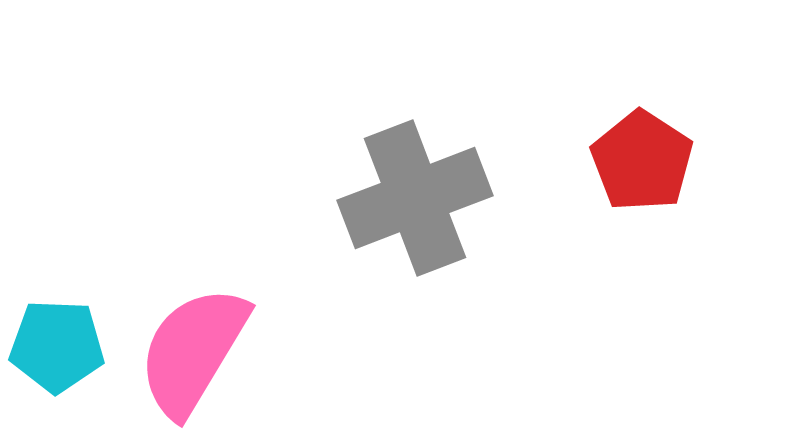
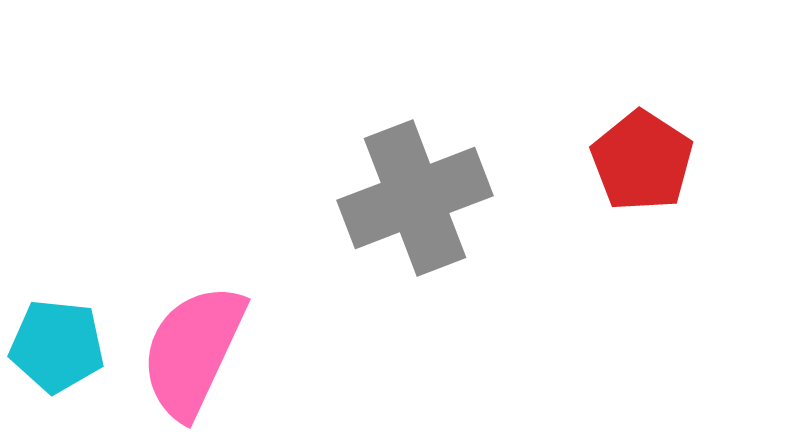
cyan pentagon: rotated 4 degrees clockwise
pink semicircle: rotated 6 degrees counterclockwise
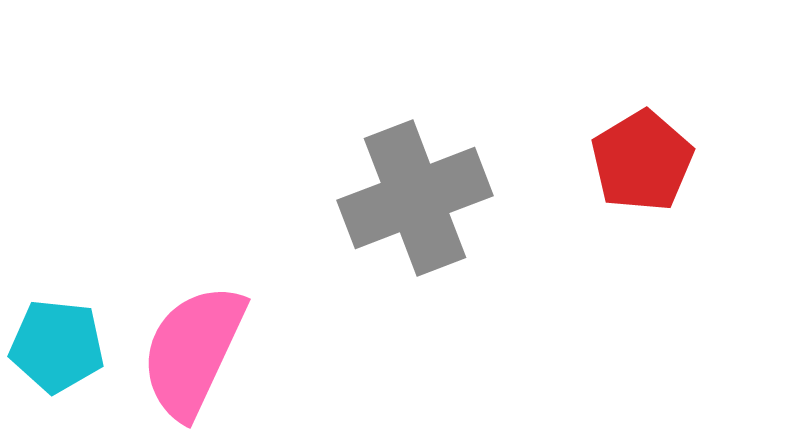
red pentagon: rotated 8 degrees clockwise
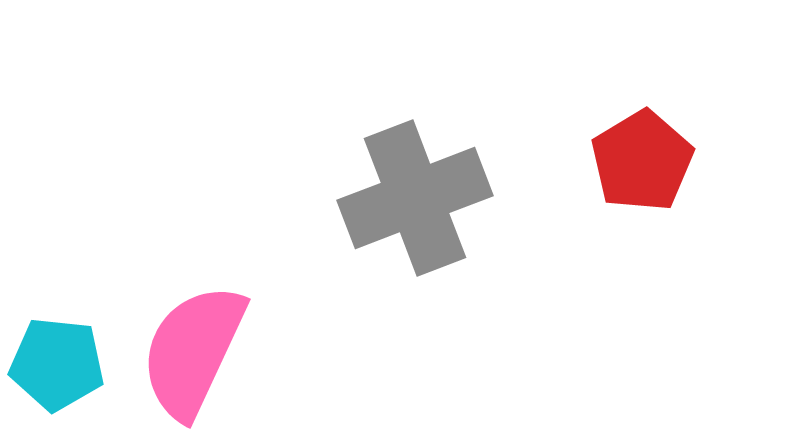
cyan pentagon: moved 18 px down
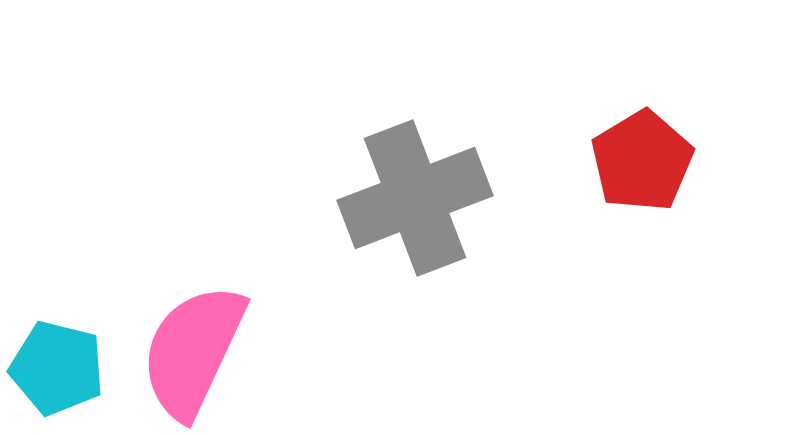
cyan pentagon: moved 4 px down; rotated 8 degrees clockwise
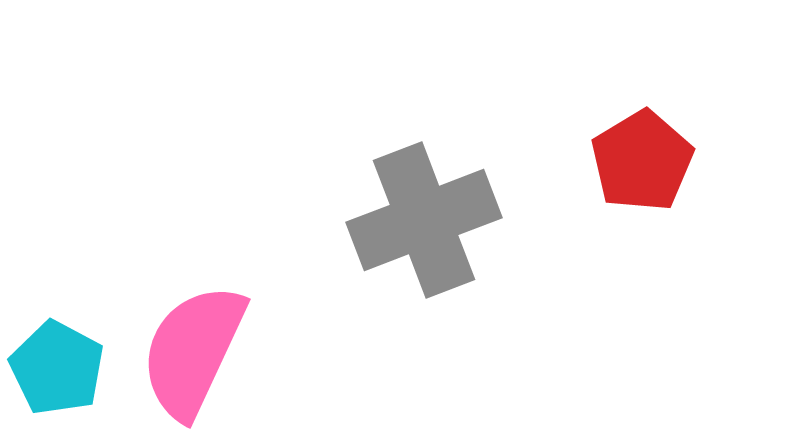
gray cross: moved 9 px right, 22 px down
cyan pentagon: rotated 14 degrees clockwise
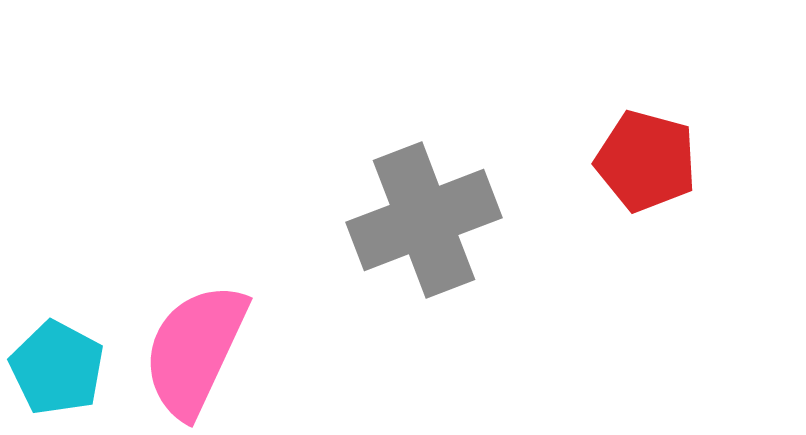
red pentagon: moved 4 px right; rotated 26 degrees counterclockwise
pink semicircle: moved 2 px right, 1 px up
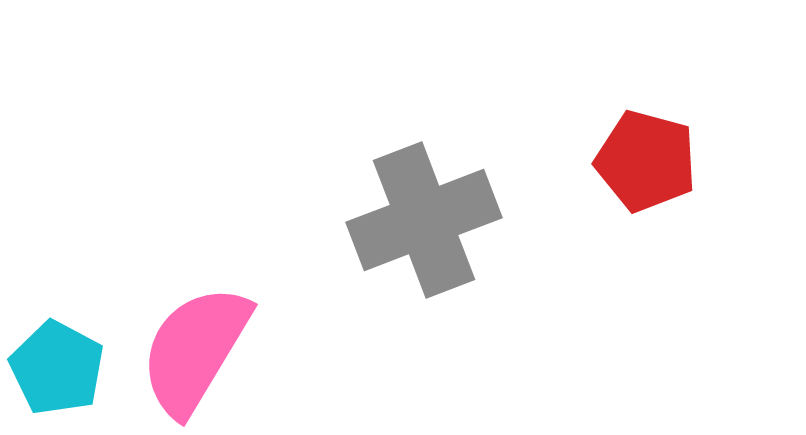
pink semicircle: rotated 6 degrees clockwise
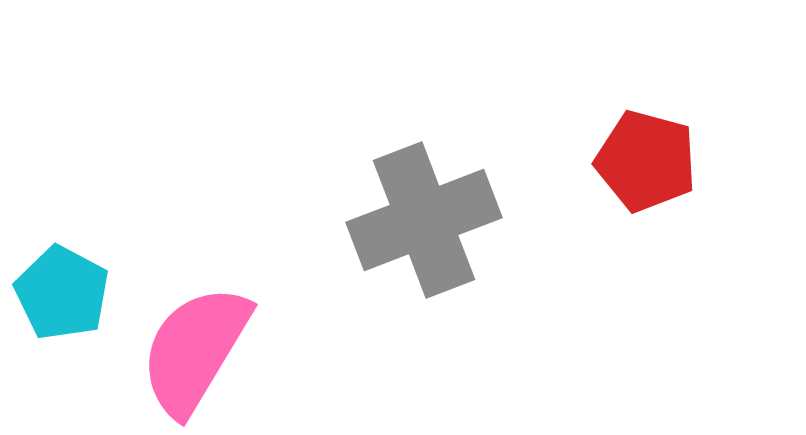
cyan pentagon: moved 5 px right, 75 px up
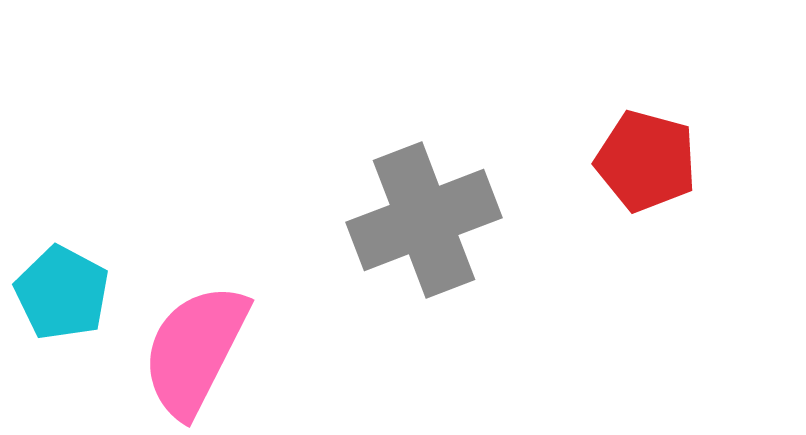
pink semicircle: rotated 4 degrees counterclockwise
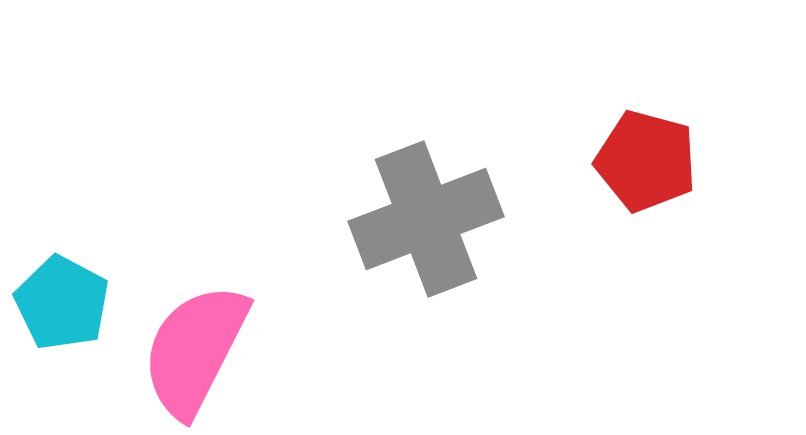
gray cross: moved 2 px right, 1 px up
cyan pentagon: moved 10 px down
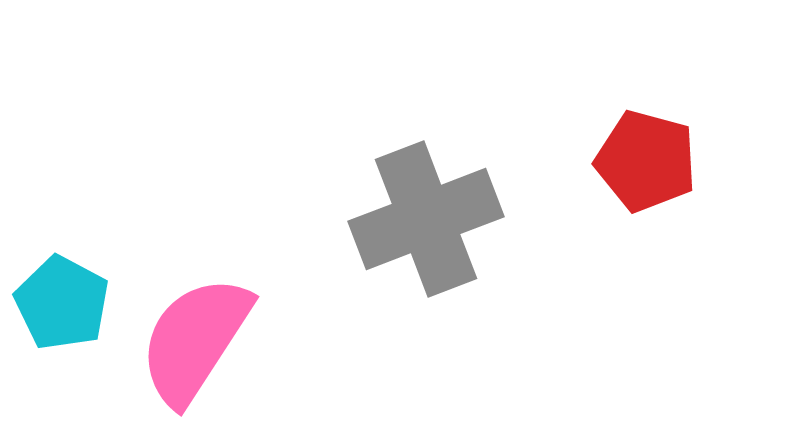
pink semicircle: moved 10 px up; rotated 6 degrees clockwise
